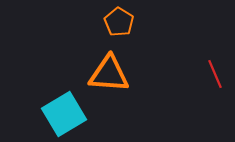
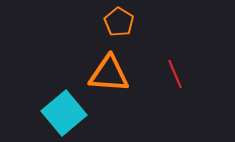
red line: moved 40 px left
cyan square: moved 1 px up; rotated 9 degrees counterclockwise
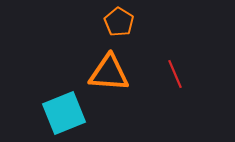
orange triangle: moved 1 px up
cyan square: rotated 18 degrees clockwise
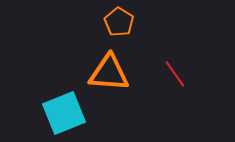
red line: rotated 12 degrees counterclockwise
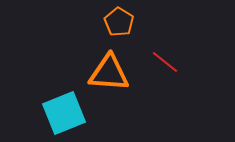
red line: moved 10 px left, 12 px up; rotated 16 degrees counterclockwise
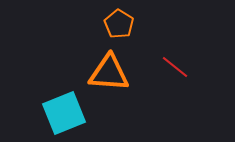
orange pentagon: moved 2 px down
red line: moved 10 px right, 5 px down
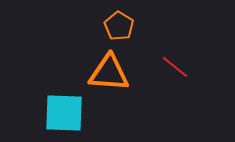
orange pentagon: moved 2 px down
cyan square: rotated 24 degrees clockwise
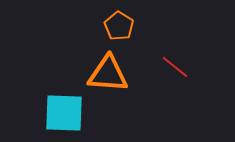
orange triangle: moved 1 px left, 1 px down
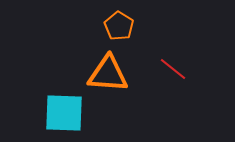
red line: moved 2 px left, 2 px down
